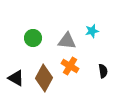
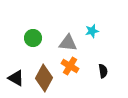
gray triangle: moved 1 px right, 2 px down
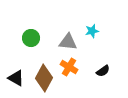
green circle: moved 2 px left
gray triangle: moved 1 px up
orange cross: moved 1 px left, 1 px down
black semicircle: rotated 64 degrees clockwise
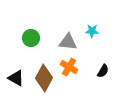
cyan star: rotated 16 degrees clockwise
black semicircle: rotated 24 degrees counterclockwise
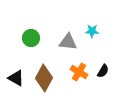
orange cross: moved 10 px right, 5 px down
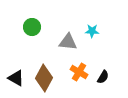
green circle: moved 1 px right, 11 px up
black semicircle: moved 6 px down
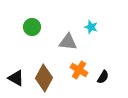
cyan star: moved 1 px left, 4 px up; rotated 16 degrees clockwise
orange cross: moved 2 px up
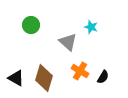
green circle: moved 1 px left, 2 px up
gray triangle: rotated 36 degrees clockwise
orange cross: moved 1 px right, 1 px down
brown diamond: rotated 12 degrees counterclockwise
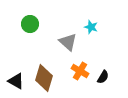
green circle: moved 1 px left, 1 px up
black triangle: moved 3 px down
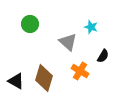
black semicircle: moved 21 px up
